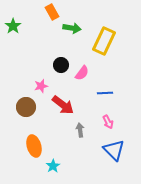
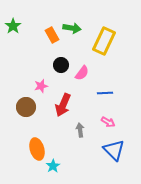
orange rectangle: moved 23 px down
red arrow: rotated 75 degrees clockwise
pink arrow: rotated 32 degrees counterclockwise
orange ellipse: moved 3 px right, 3 px down
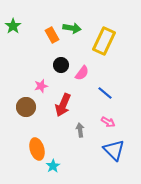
blue line: rotated 42 degrees clockwise
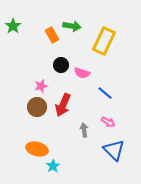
green arrow: moved 2 px up
pink semicircle: rotated 70 degrees clockwise
brown circle: moved 11 px right
gray arrow: moved 4 px right
orange ellipse: rotated 60 degrees counterclockwise
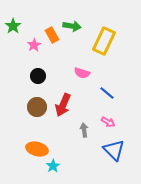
black circle: moved 23 px left, 11 px down
pink star: moved 7 px left, 41 px up; rotated 16 degrees counterclockwise
blue line: moved 2 px right
